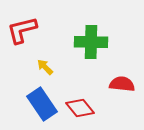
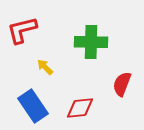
red semicircle: rotated 75 degrees counterclockwise
blue rectangle: moved 9 px left, 2 px down
red diamond: rotated 56 degrees counterclockwise
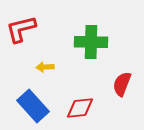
red L-shape: moved 1 px left, 1 px up
yellow arrow: rotated 48 degrees counterclockwise
blue rectangle: rotated 8 degrees counterclockwise
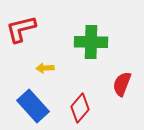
yellow arrow: moved 1 px down
red diamond: rotated 44 degrees counterclockwise
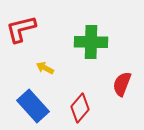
yellow arrow: rotated 30 degrees clockwise
